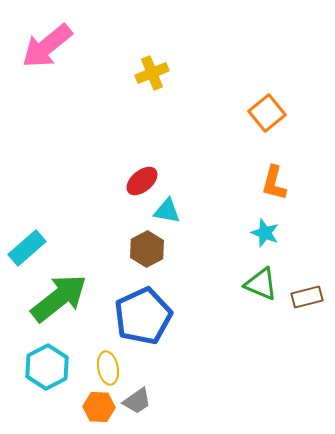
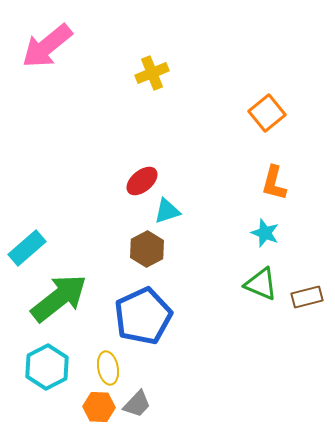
cyan triangle: rotated 28 degrees counterclockwise
gray trapezoid: moved 3 px down; rotated 12 degrees counterclockwise
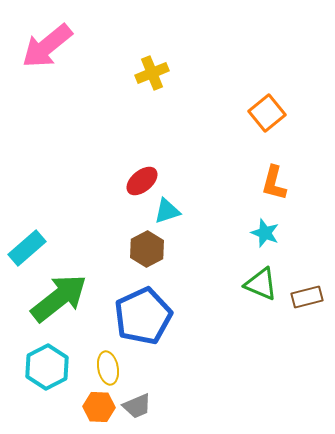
gray trapezoid: moved 2 px down; rotated 24 degrees clockwise
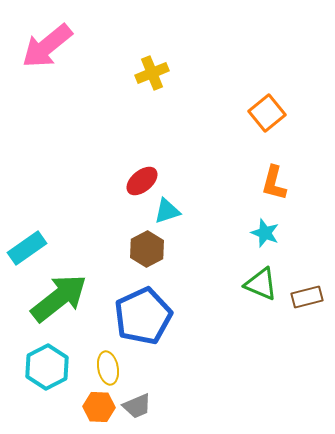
cyan rectangle: rotated 6 degrees clockwise
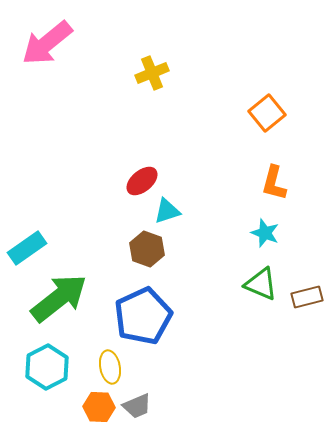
pink arrow: moved 3 px up
brown hexagon: rotated 12 degrees counterclockwise
yellow ellipse: moved 2 px right, 1 px up
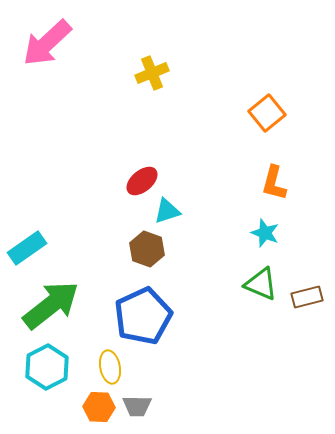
pink arrow: rotated 4 degrees counterclockwise
green arrow: moved 8 px left, 7 px down
gray trapezoid: rotated 24 degrees clockwise
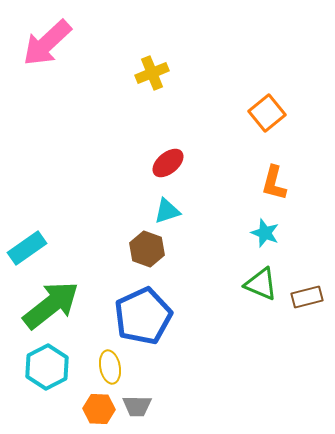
red ellipse: moved 26 px right, 18 px up
orange hexagon: moved 2 px down
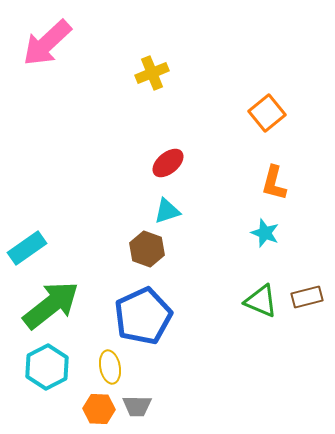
green triangle: moved 17 px down
